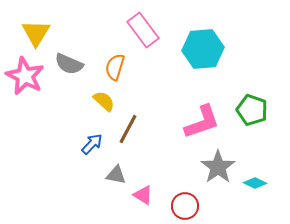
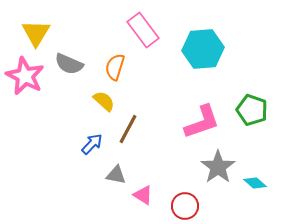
cyan diamond: rotated 15 degrees clockwise
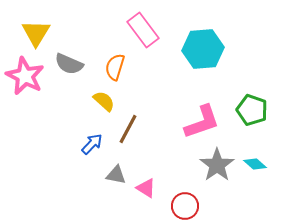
gray star: moved 1 px left, 2 px up
cyan diamond: moved 19 px up
pink triangle: moved 3 px right, 7 px up
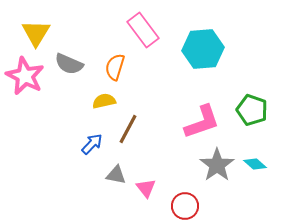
yellow semicircle: rotated 55 degrees counterclockwise
pink triangle: rotated 20 degrees clockwise
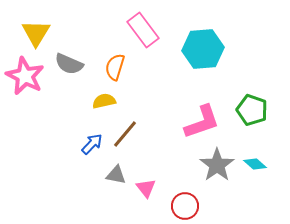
brown line: moved 3 px left, 5 px down; rotated 12 degrees clockwise
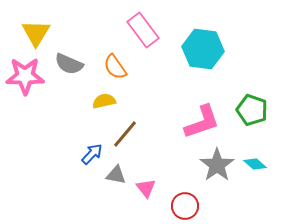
cyan hexagon: rotated 12 degrees clockwise
orange semicircle: rotated 52 degrees counterclockwise
pink star: rotated 27 degrees counterclockwise
blue arrow: moved 10 px down
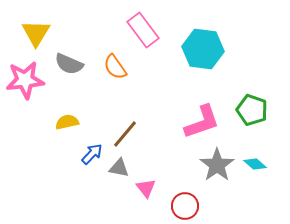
pink star: moved 4 px down; rotated 6 degrees counterclockwise
yellow semicircle: moved 37 px left, 21 px down
gray triangle: moved 3 px right, 7 px up
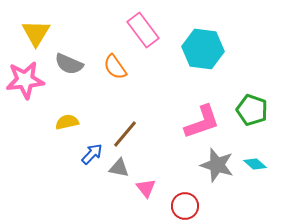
gray star: rotated 20 degrees counterclockwise
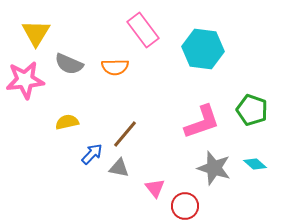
orange semicircle: rotated 56 degrees counterclockwise
gray star: moved 3 px left, 3 px down
pink triangle: moved 9 px right
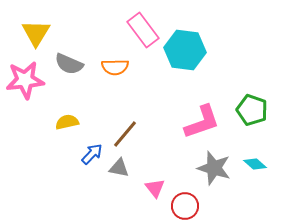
cyan hexagon: moved 18 px left, 1 px down
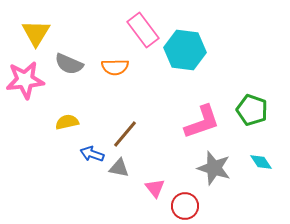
blue arrow: rotated 115 degrees counterclockwise
cyan diamond: moved 6 px right, 2 px up; rotated 15 degrees clockwise
